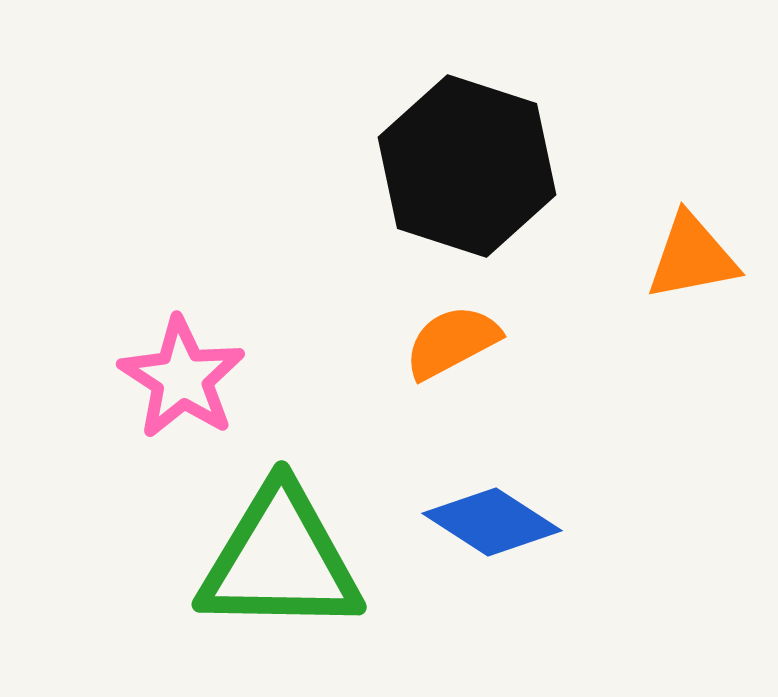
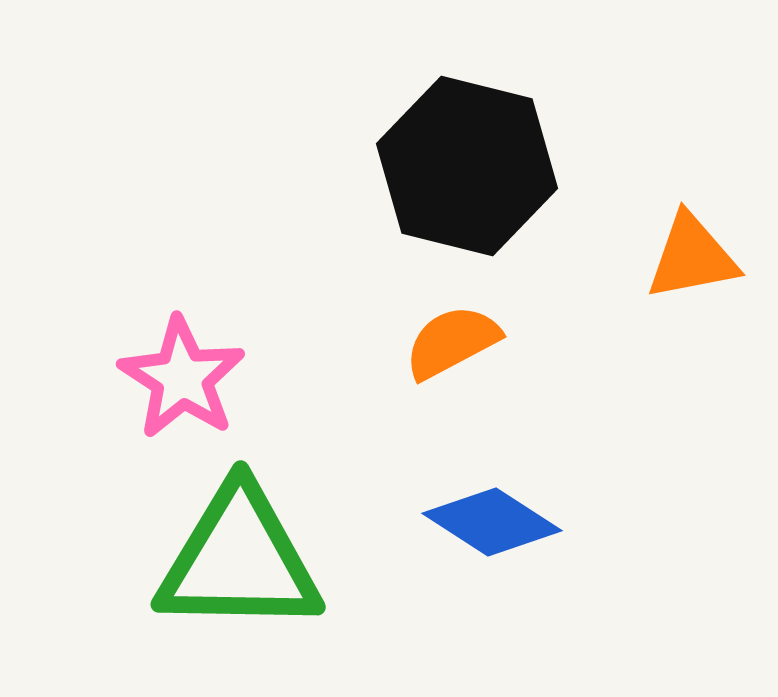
black hexagon: rotated 4 degrees counterclockwise
green triangle: moved 41 px left
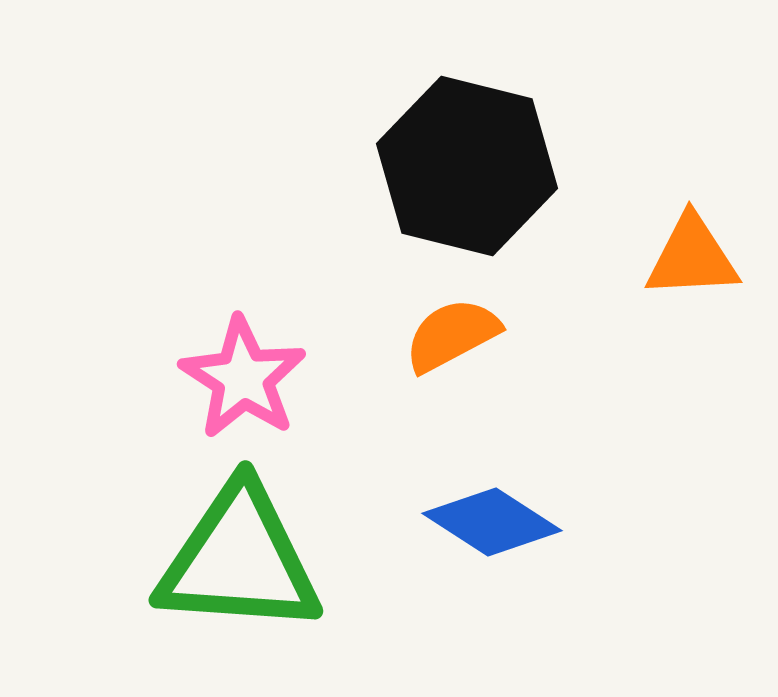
orange triangle: rotated 8 degrees clockwise
orange semicircle: moved 7 px up
pink star: moved 61 px right
green triangle: rotated 3 degrees clockwise
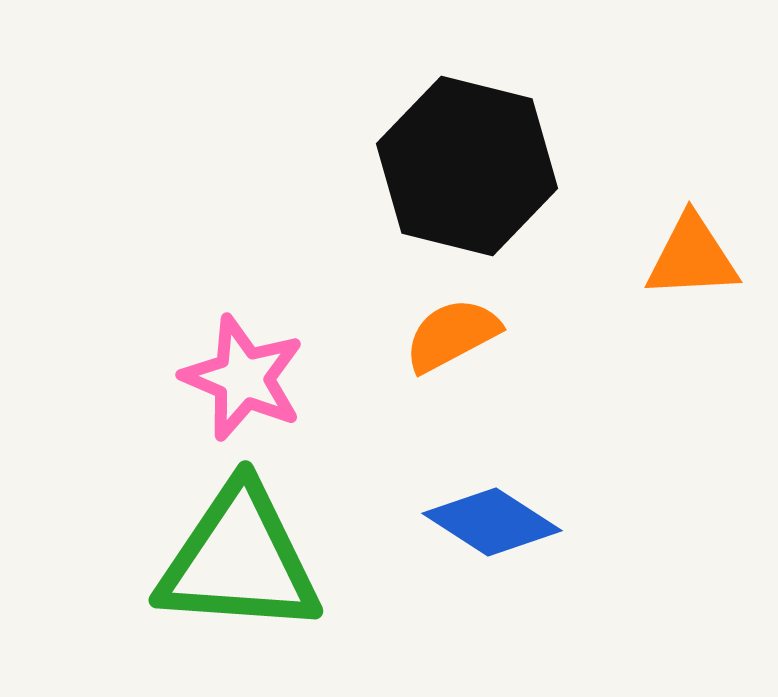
pink star: rotated 10 degrees counterclockwise
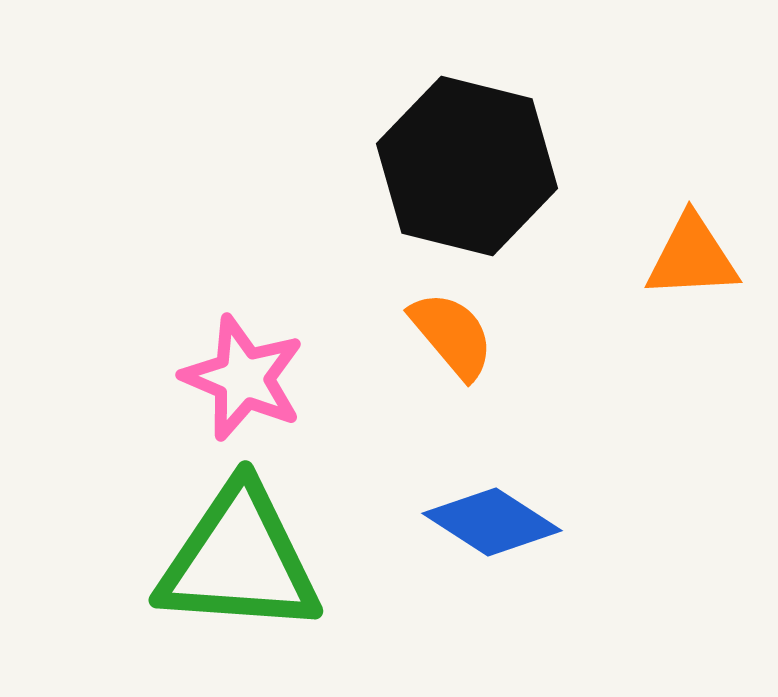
orange semicircle: rotated 78 degrees clockwise
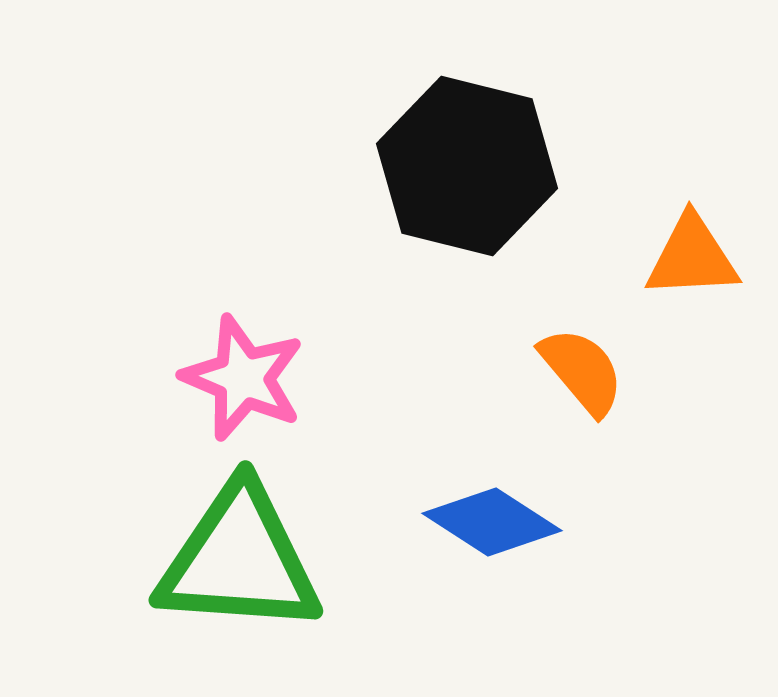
orange semicircle: moved 130 px right, 36 px down
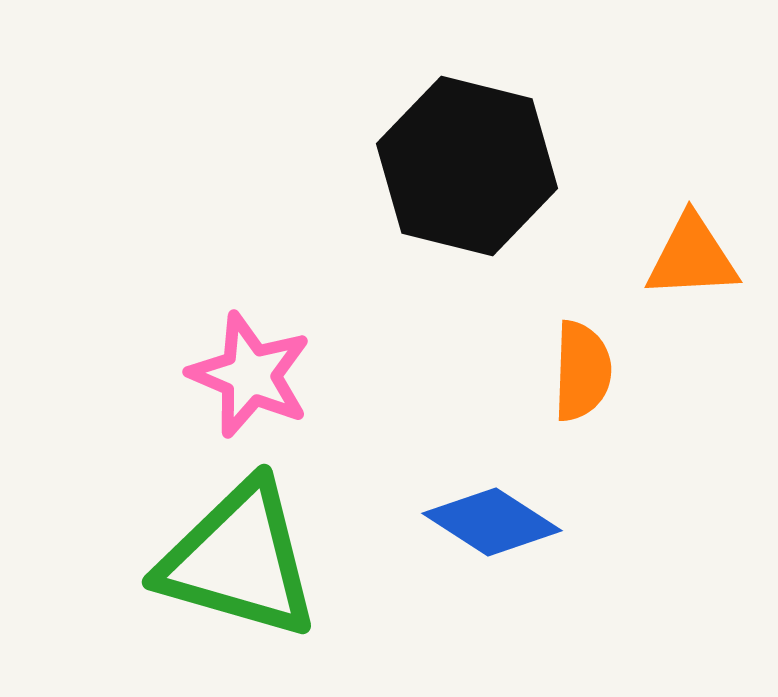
orange semicircle: rotated 42 degrees clockwise
pink star: moved 7 px right, 3 px up
green triangle: rotated 12 degrees clockwise
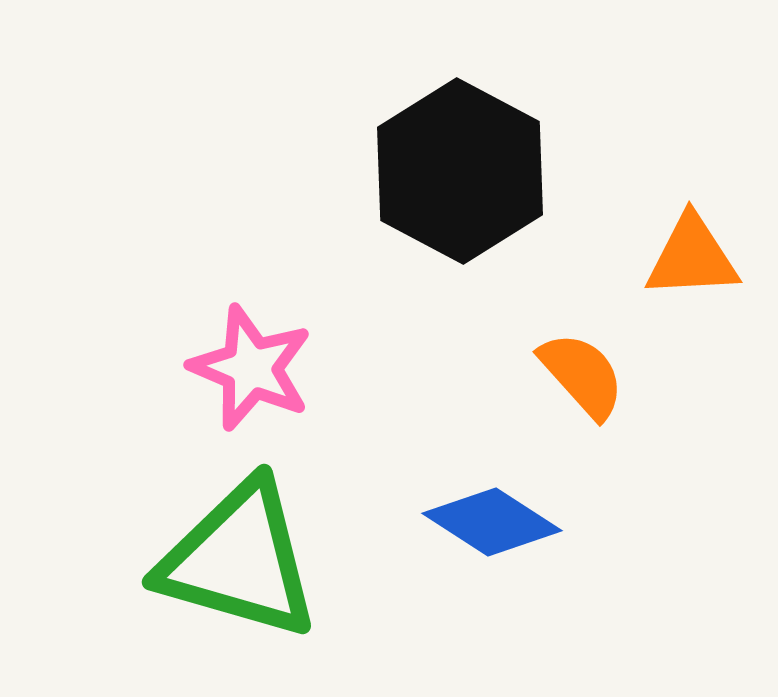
black hexagon: moved 7 px left, 5 px down; rotated 14 degrees clockwise
orange semicircle: moved 4 px down; rotated 44 degrees counterclockwise
pink star: moved 1 px right, 7 px up
